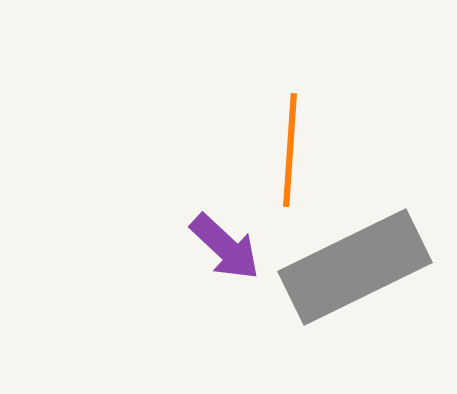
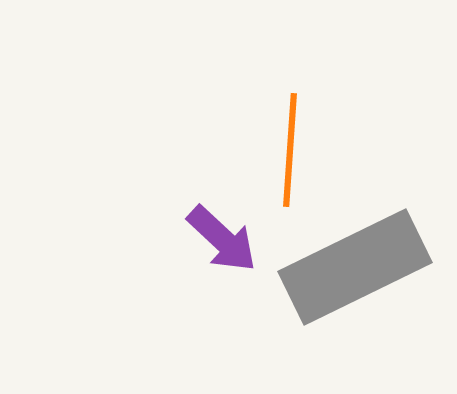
purple arrow: moved 3 px left, 8 px up
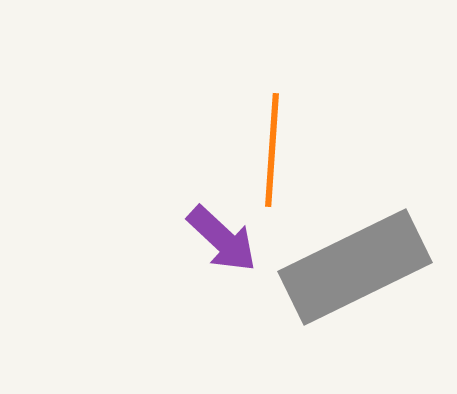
orange line: moved 18 px left
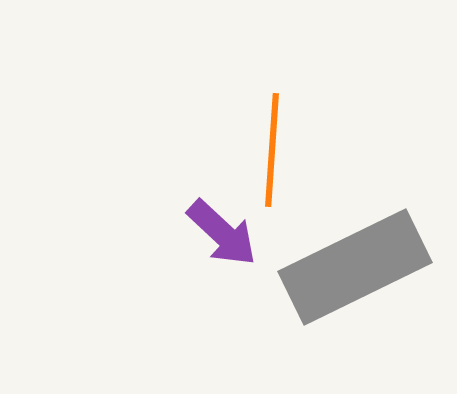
purple arrow: moved 6 px up
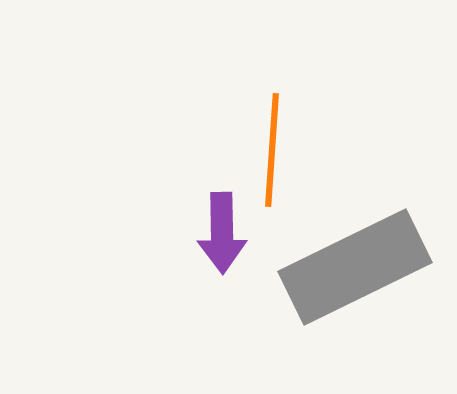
purple arrow: rotated 46 degrees clockwise
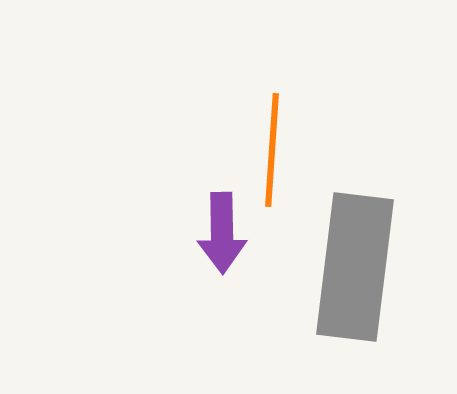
gray rectangle: rotated 57 degrees counterclockwise
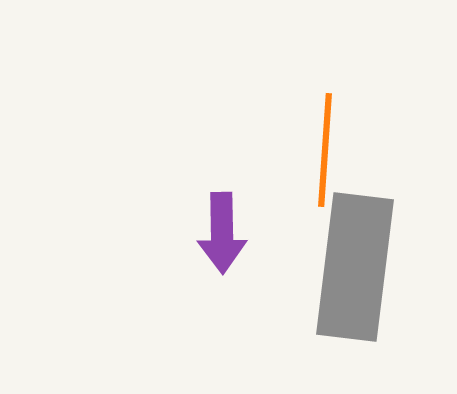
orange line: moved 53 px right
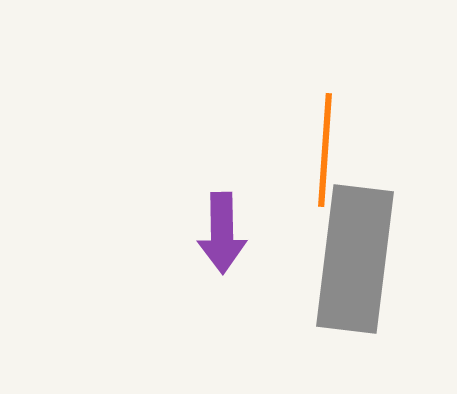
gray rectangle: moved 8 px up
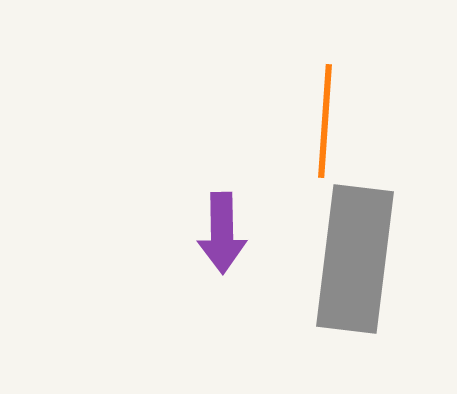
orange line: moved 29 px up
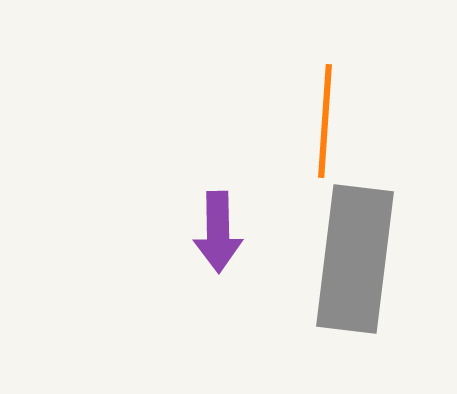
purple arrow: moved 4 px left, 1 px up
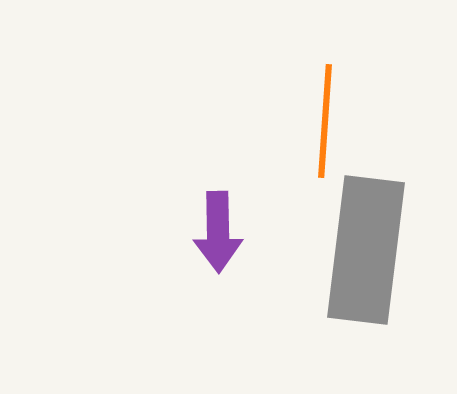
gray rectangle: moved 11 px right, 9 px up
